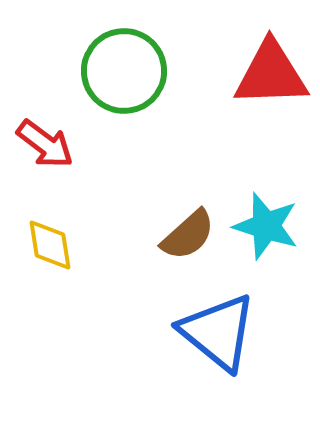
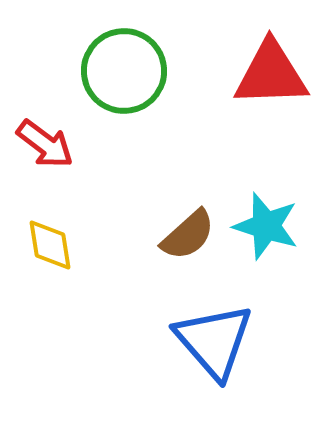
blue triangle: moved 4 px left, 9 px down; rotated 10 degrees clockwise
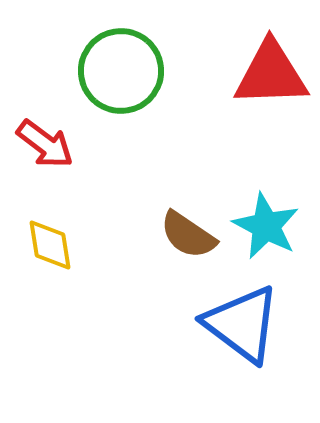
green circle: moved 3 px left
cyan star: rotated 10 degrees clockwise
brown semicircle: rotated 76 degrees clockwise
blue triangle: moved 28 px right, 17 px up; rotated 12 degrees counterclockwise
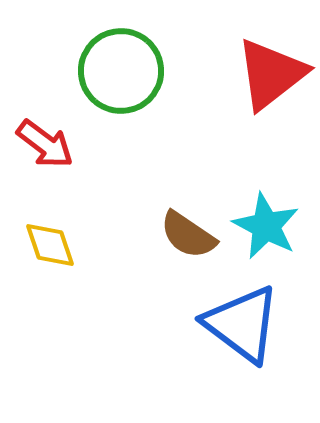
red triangle: rotated 36 degrees counterclockwise
yellow diamond: rotated 10 degrees counterclockwise
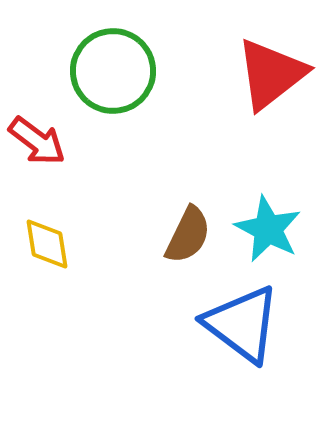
green circle: moved 8 px left
red arrow: moved 8 px left, 3 px up
cyan star: moved 2 px right, 3 px down
brown semicircle: rotated 98 degrees counterclockwise
yellow diamond: moved 3 px left, 1 px up; rotated 10 degrees clockwise
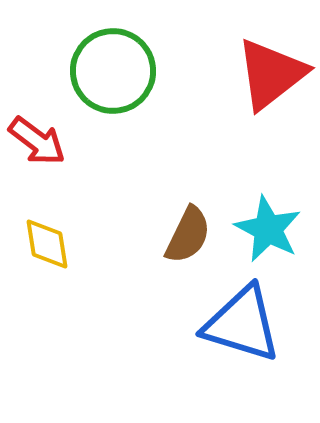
blue triangle: rotated 20 degrees counterclockwise
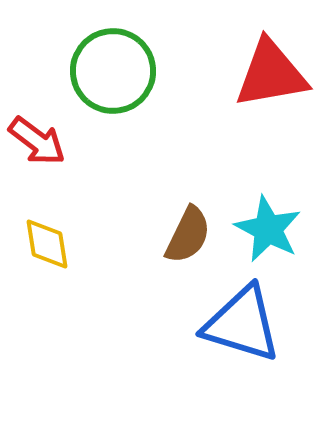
red triangle: rotated 28 degrees clockwise
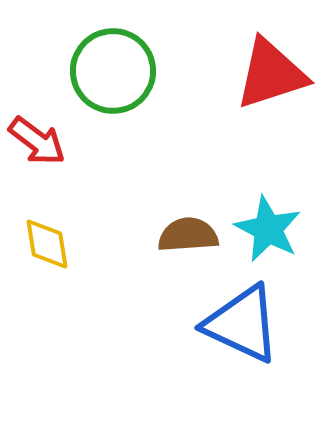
red triangle: rotated 8 degrees counterclockwise
brown semicircle: rotated 120 degrees counterclockwise
blue triangle: rotated 8 degrees clockwise
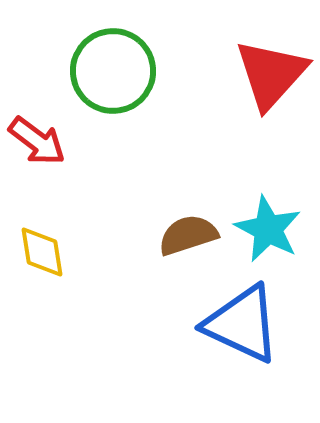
red triangle: rotated 30 degrees counterclockwise
brown semicircle: rotated 14 degrees counterclockwise
yellow diamond: moved 5 px left, 8 px down
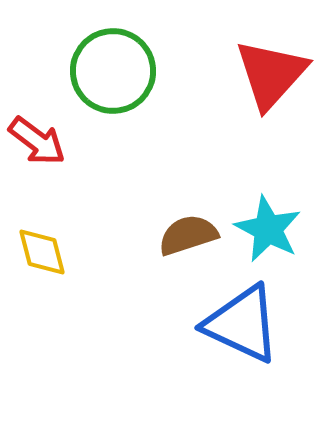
yellow diamond: rotated 6 degrees counterclockwise
